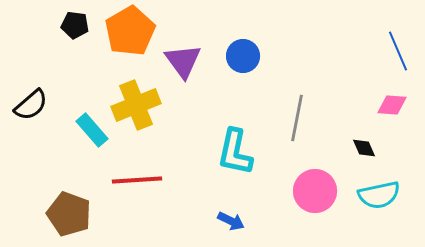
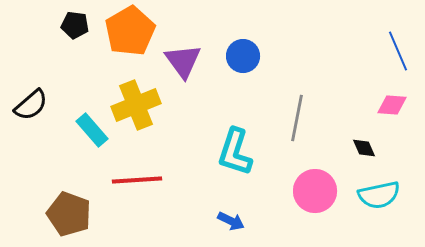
cyan L-shape: rotated 6 degrees clockwise
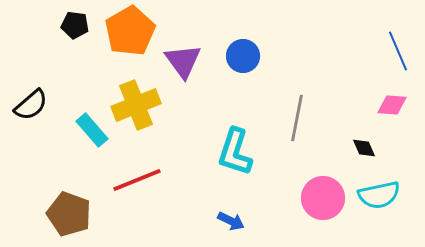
red line: rotated 18 degrees counterclockwise
pink circle: moved 8 px right, 7 px down
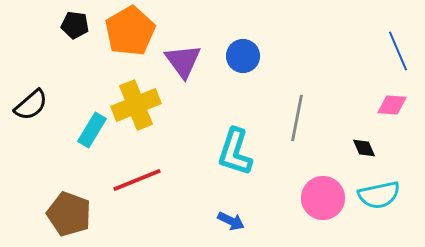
cyan rectangle: rotated 72 degrees clockwise
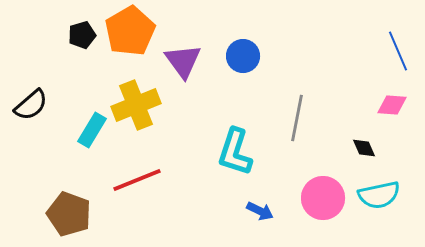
black pentagon: moved 7 px right, 10 px down; rotated 24 degrees counterclockwise
blue arrow: moved 29 px right, 10 px up
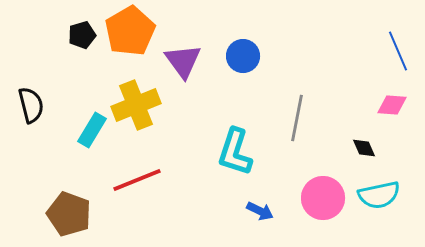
black semicircle: rotated 63 degrees counterclockwise
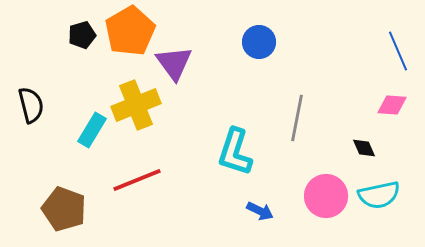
blue circle: moved 16 px right, 14 px up
purple triangle: moved 9 px left, 2 px down
pink circle: moved 3 px right, 2 px up
brown pentagon: moved 5 px left, 5 px up
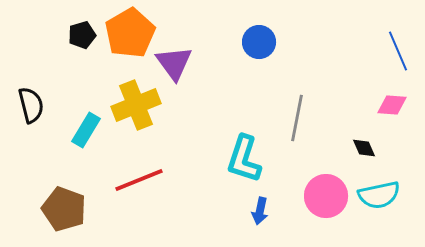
orange pentagon: moved 2 px down
cyan rectangle: moved 6 px left
cyan L-shape: moved 9 px right, 7 px down
red line: moved 2 px right
blue arrow: rotated 76 degrees clockwise
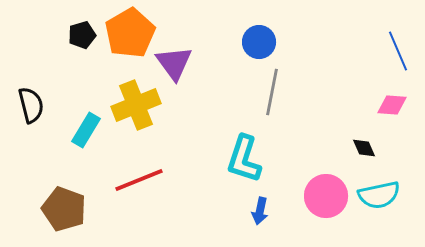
gray line: moved 25 px left, 26 px up
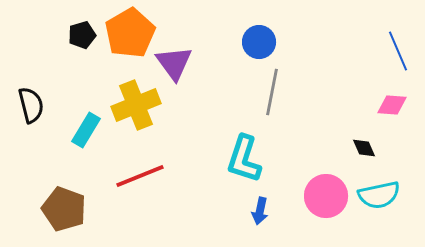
red line: moved 1 px right, 4 px up
